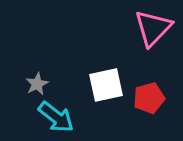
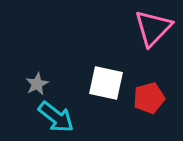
white square: moved 2 px up; rotated 24 degrees clockwise
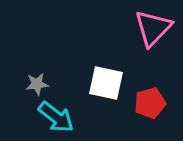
gray star: rotated 20 degrees clockwise
red pentagon: moved 1 px right, 5 px down
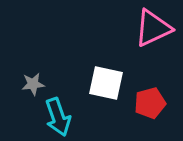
pink triangle: rotated 21 degrees clockwise
gray star: moved 4 px left
cyan arrow: moved 2 px right; rotated 33 degrees clockwise
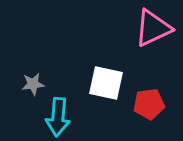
red pentagon: moved 1 px left, 1 px down; rotated 8 degrees clockwise
cyan arrow: rotated 24 degrees clockwise
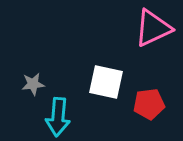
white square: moved 1 px up
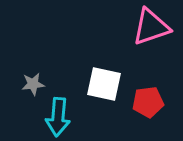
pink triangle: moved 2 px left, 1 px up; rotated 6 degrees clockwise
white square: moved 2 px left, 2 px down
red pentagon: moved 1 px left, 2 px up
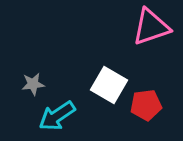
white square: moved 5 px right, 1 px down; rotated 18 degrees clockwise
red pentagon: moved 2 px left, 3 px down
cyan arrow: moved 1 px left, 1 px up; rotated 51 degrees clockwise
